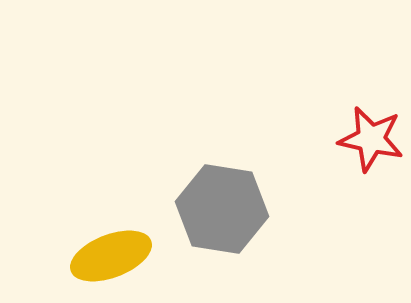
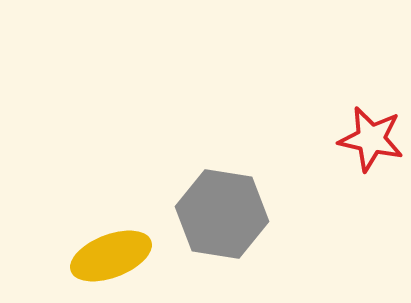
gray hexagon: moved 5 px down
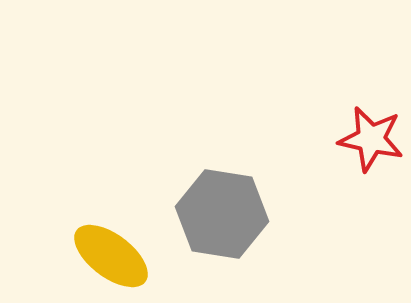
yellow ellipse: rotated 58 degrees clockwise
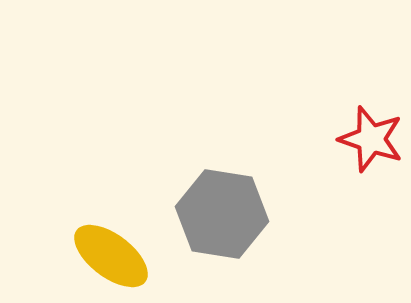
red star: rotated 6 degrees clockwise
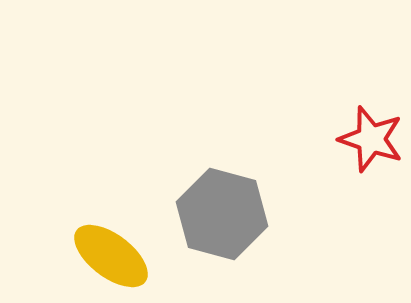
gray hexagon: rotated 6 degrees clockwise
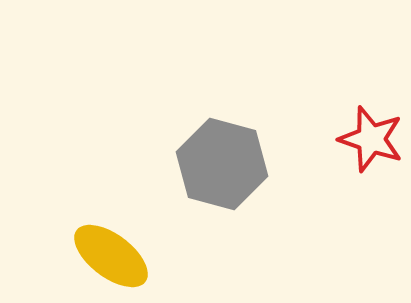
gray hexagon: moved 50 px up
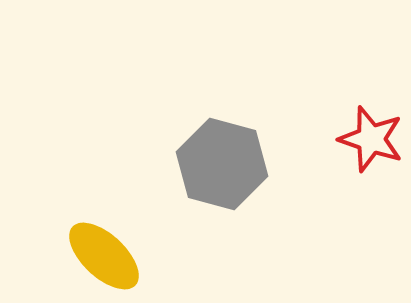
yellow ellipse: moved 7 px left; rotated 6 degrees clockwise
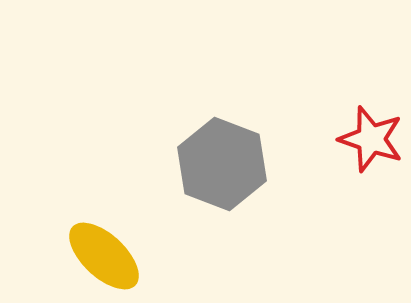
gray hexagon: rotated 6 degrees clockwise
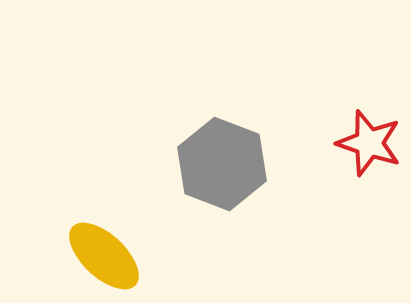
red star: moved 2 px left, 4 px down
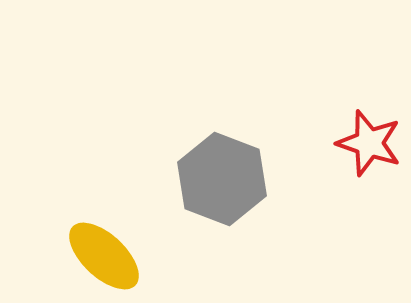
gray hexagon: moved 15 px down
